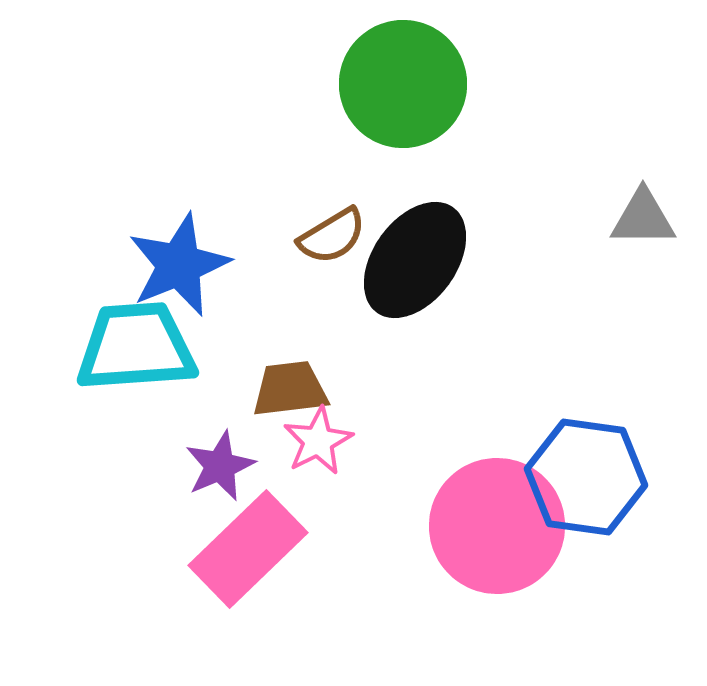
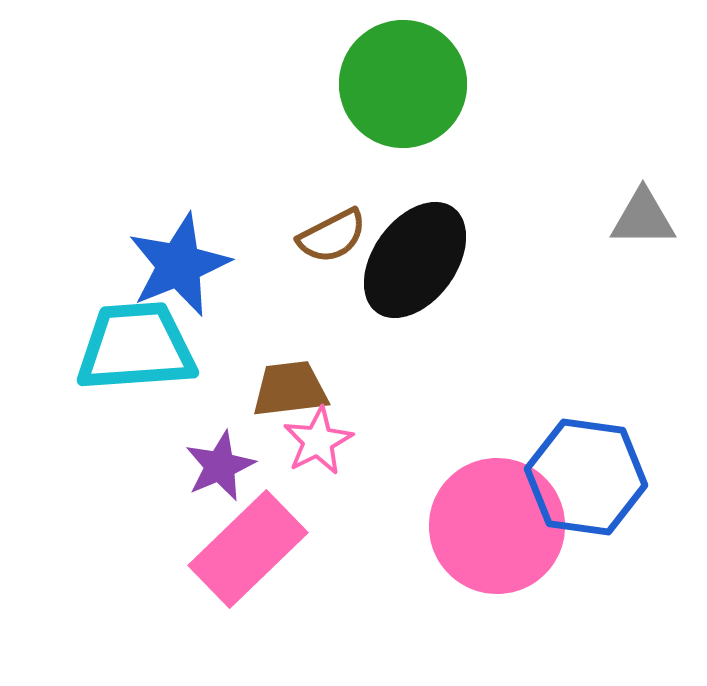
brown semicircle: rotated 4 degrees clockwise
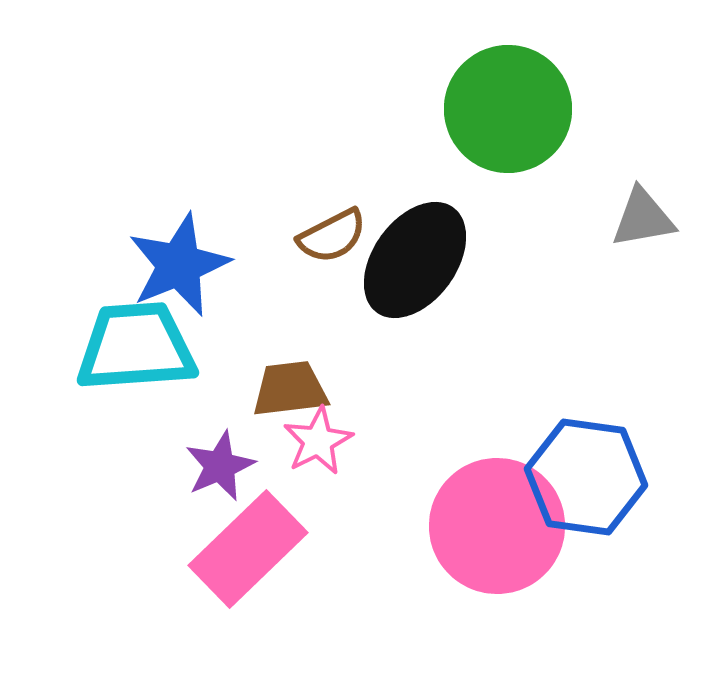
green circle: moved 105 px right, 25 px down
gray triangle: rotated 10 degrees counterclockwise
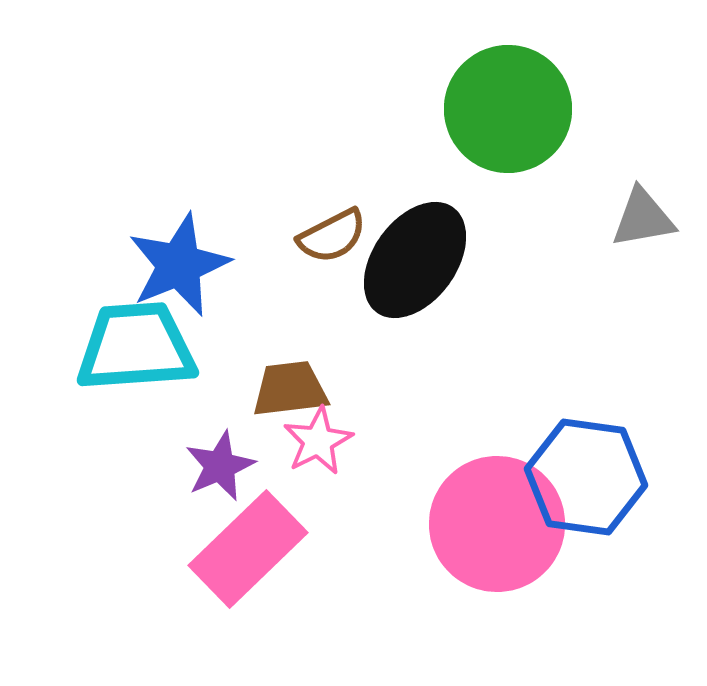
pink circle: moved 2 px up
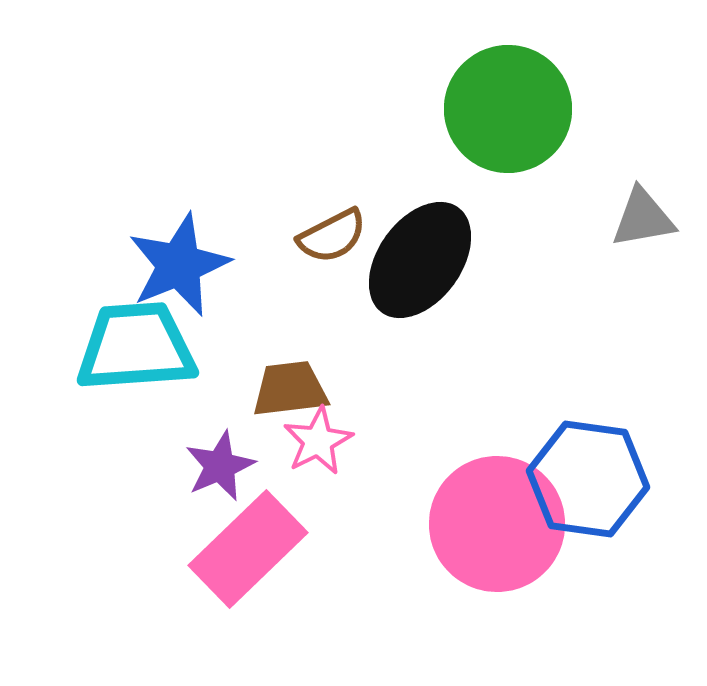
black ellipse: moved 5 px right
blue hexagon: moved 2 px right, 2 px down
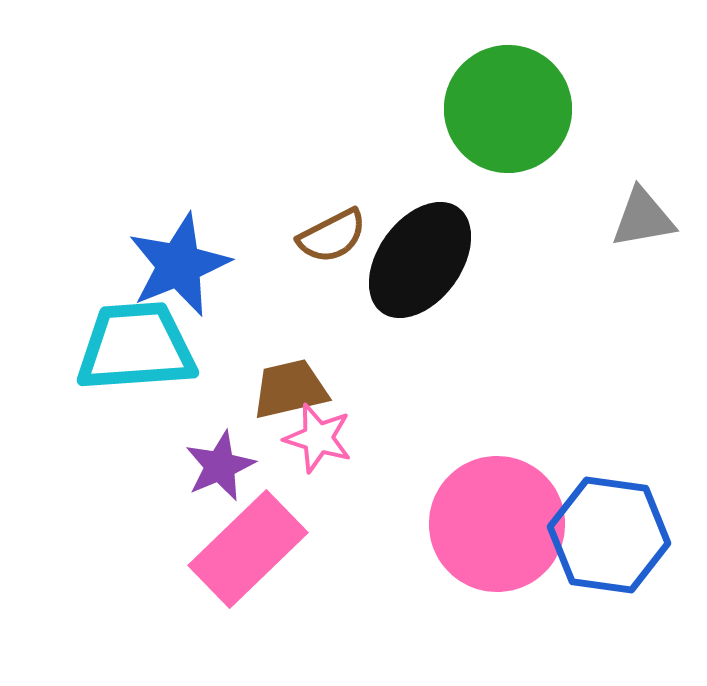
brown trapezoid: rotated 6 degrees counterclockwise
pink star: moved 3 px up; rotated 28 degrees counterclockwise
blue hexagon: moved 21 px right, 56 px down
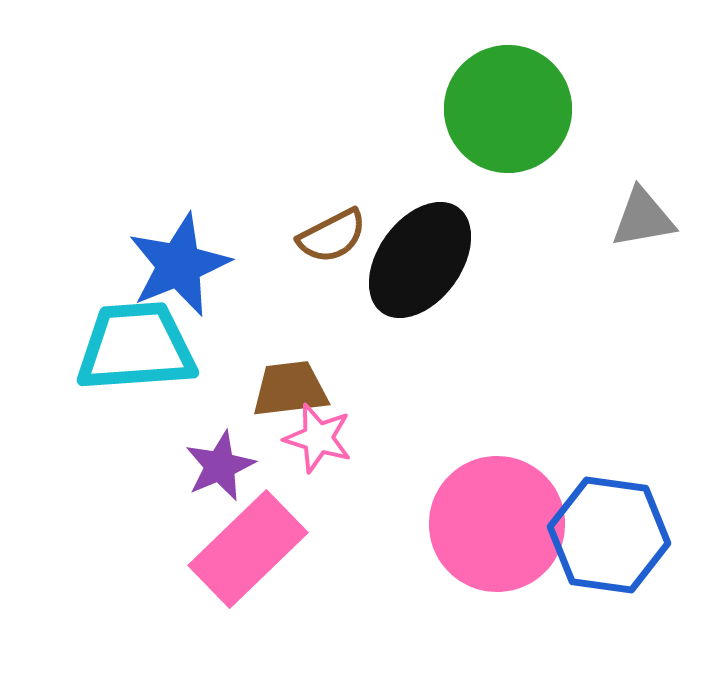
brown trapezoid: rotated 6 degrees clockwise
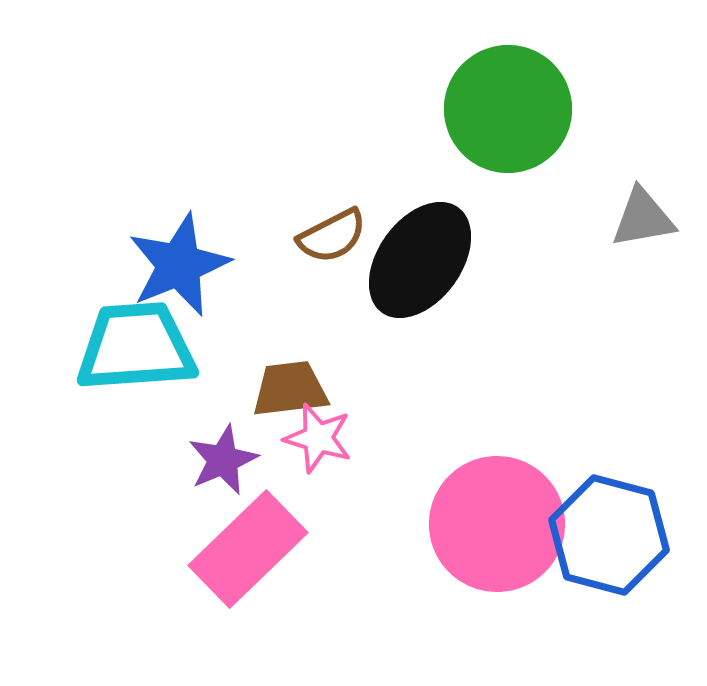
purple star: moved 3 px right, 6 px up
blue hexagon: rotated 7 degrees clockwise
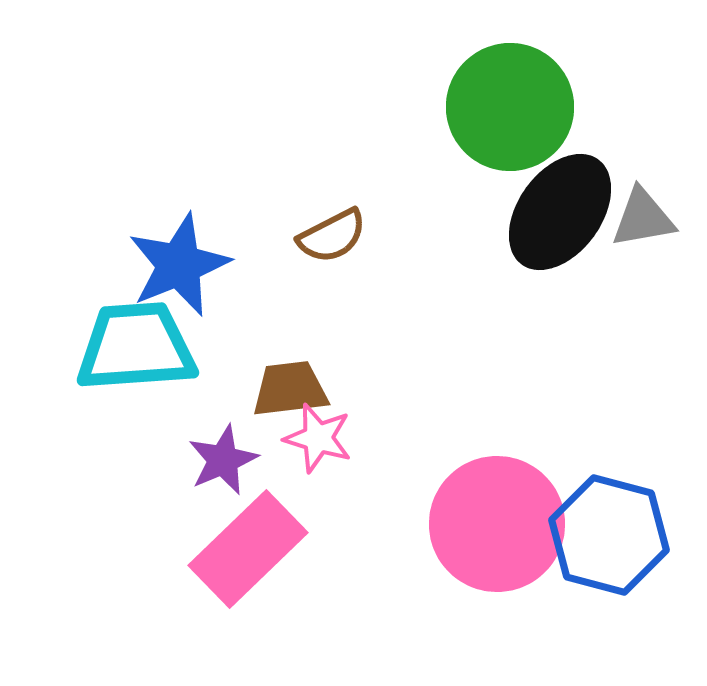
green circle: moved 2 px right, 2 px up
black ellipse: moved 140 px right, 48 px up
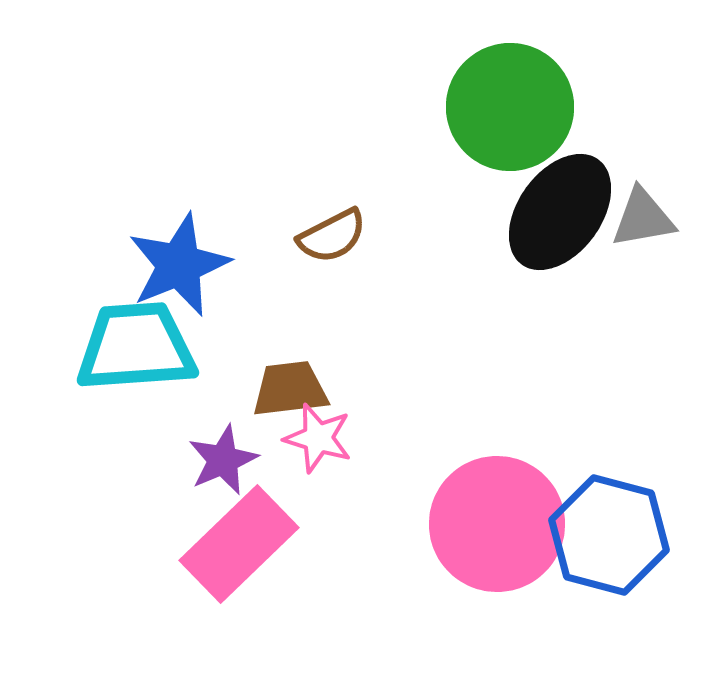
pink rectangle: moved 9 px left, 5 px up
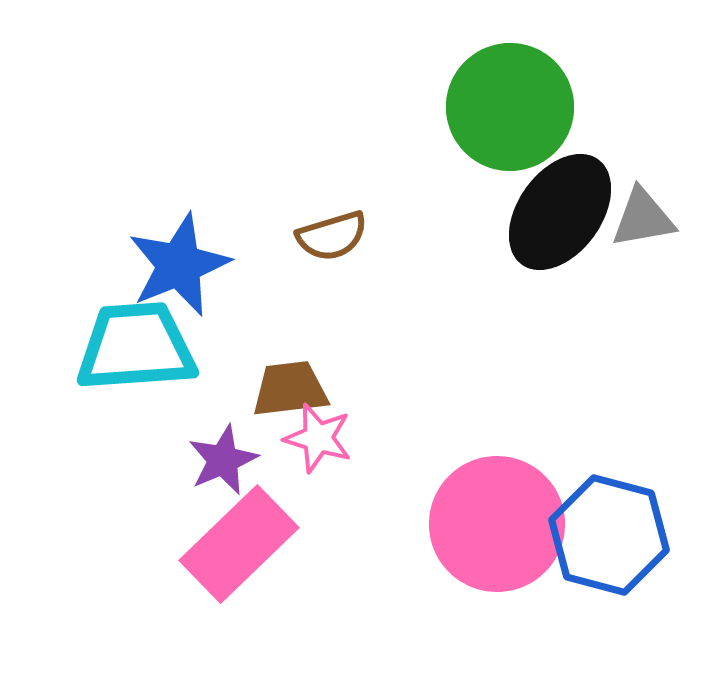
brown semicircle: rotated 10 degrees clockwise
